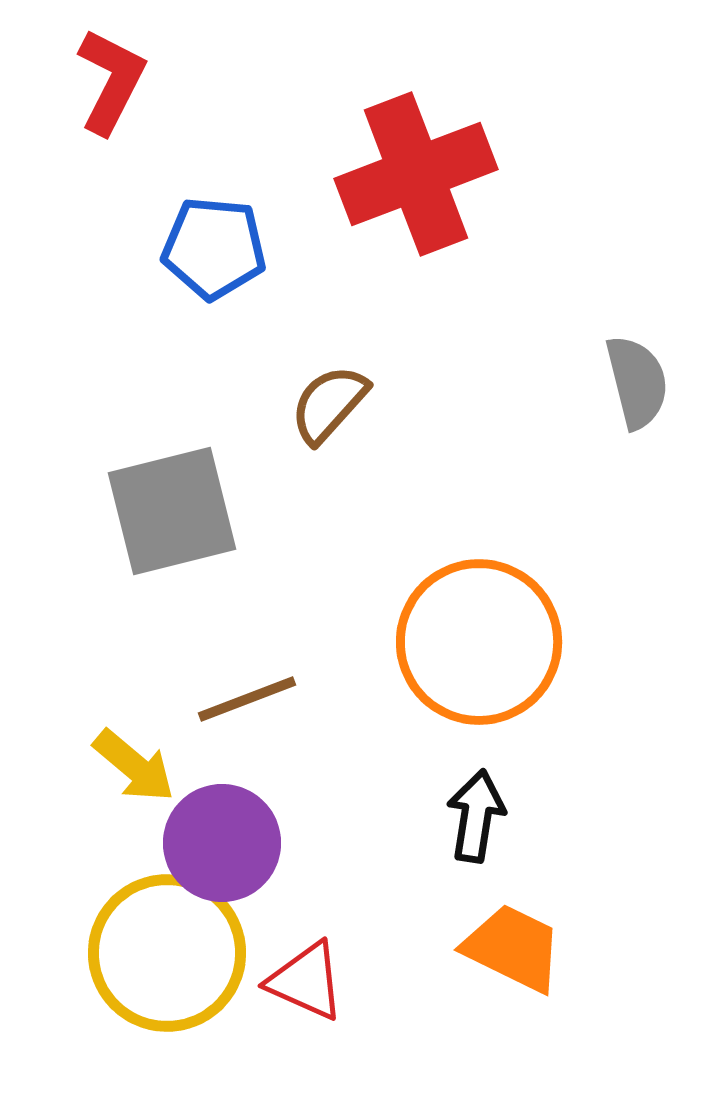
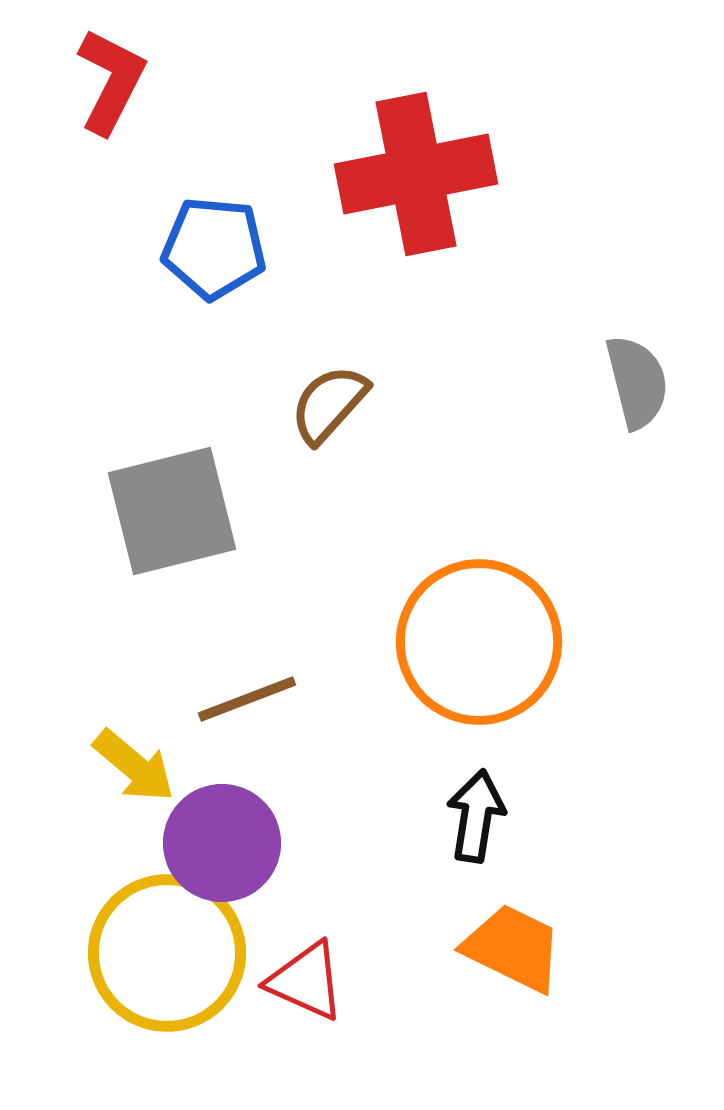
red cross: rotated 10 degrees clockwise
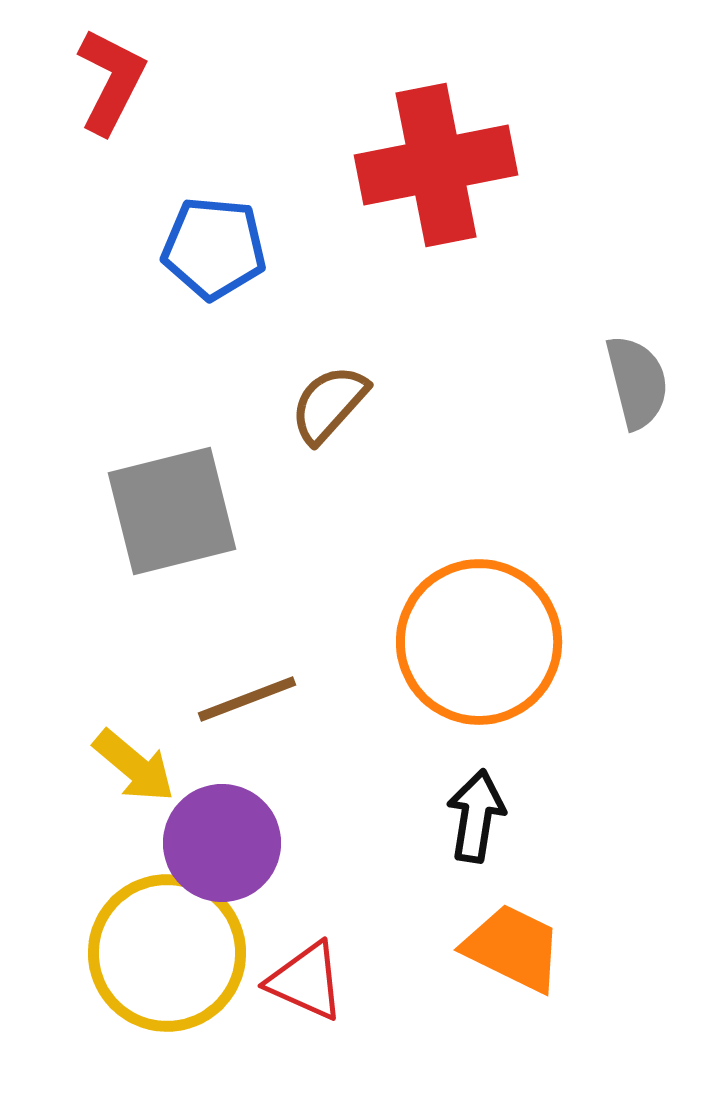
red cross: moved 20 px right, 9 px up
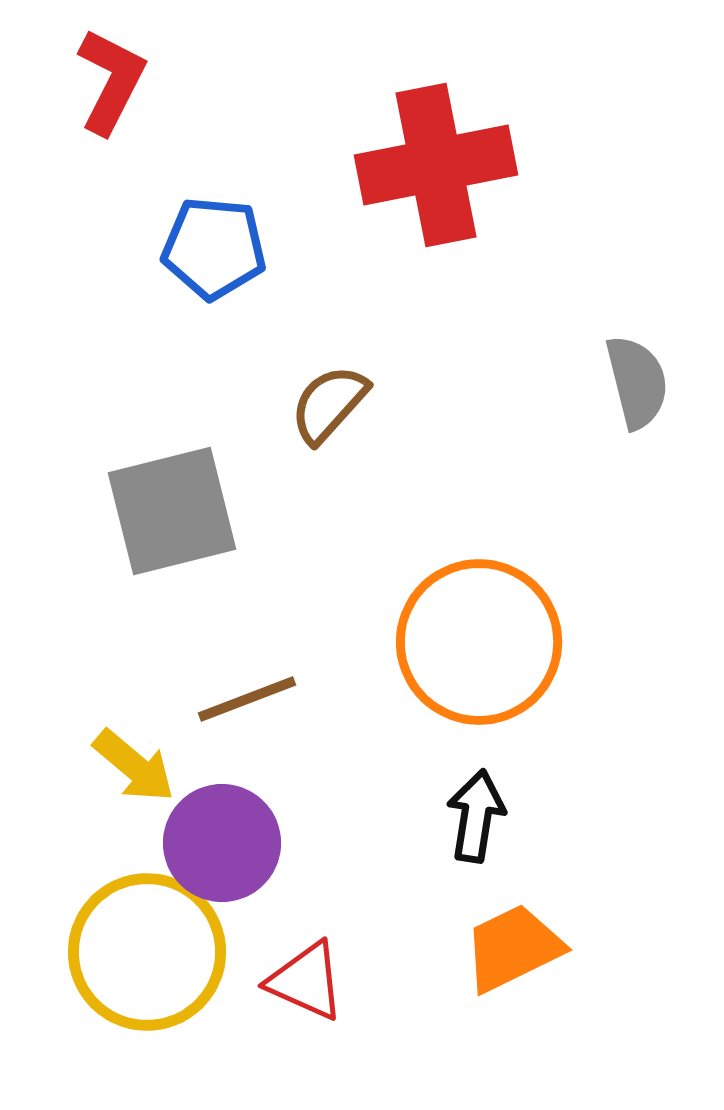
orange trapezoid: rotated 52 degrees counterclockwise
yellow circle: moved 20 px left, 1 px up
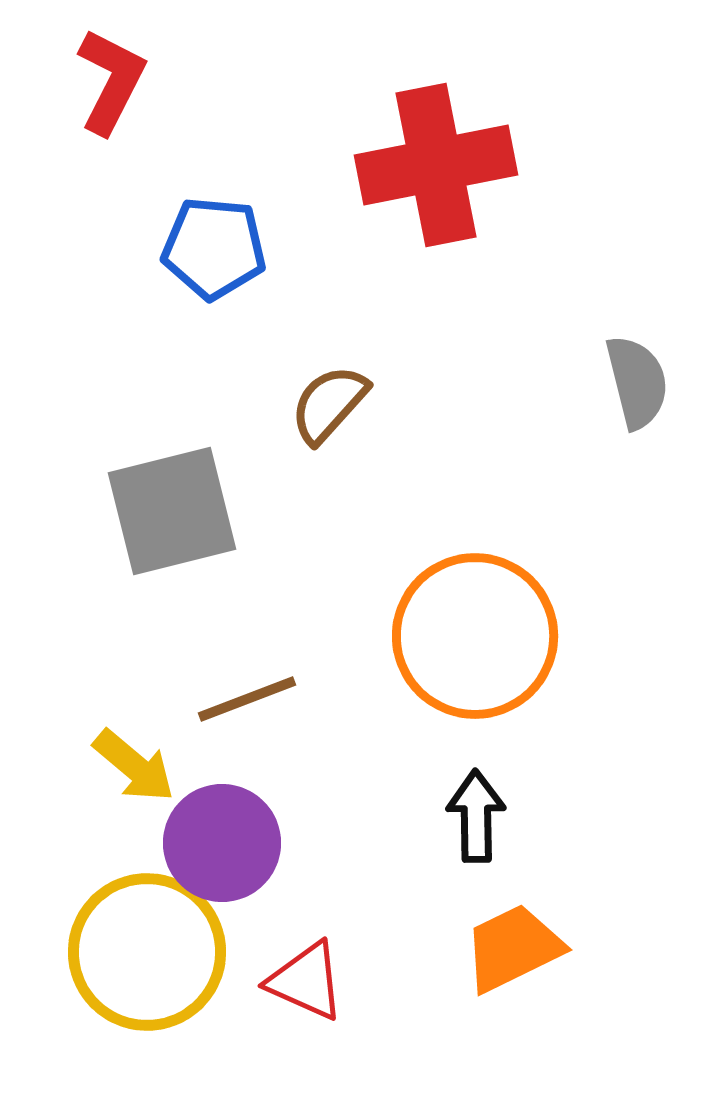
orange circle: moved 4 px left, 6 px up
black arrow: rotated 10 degrees counterclockwise
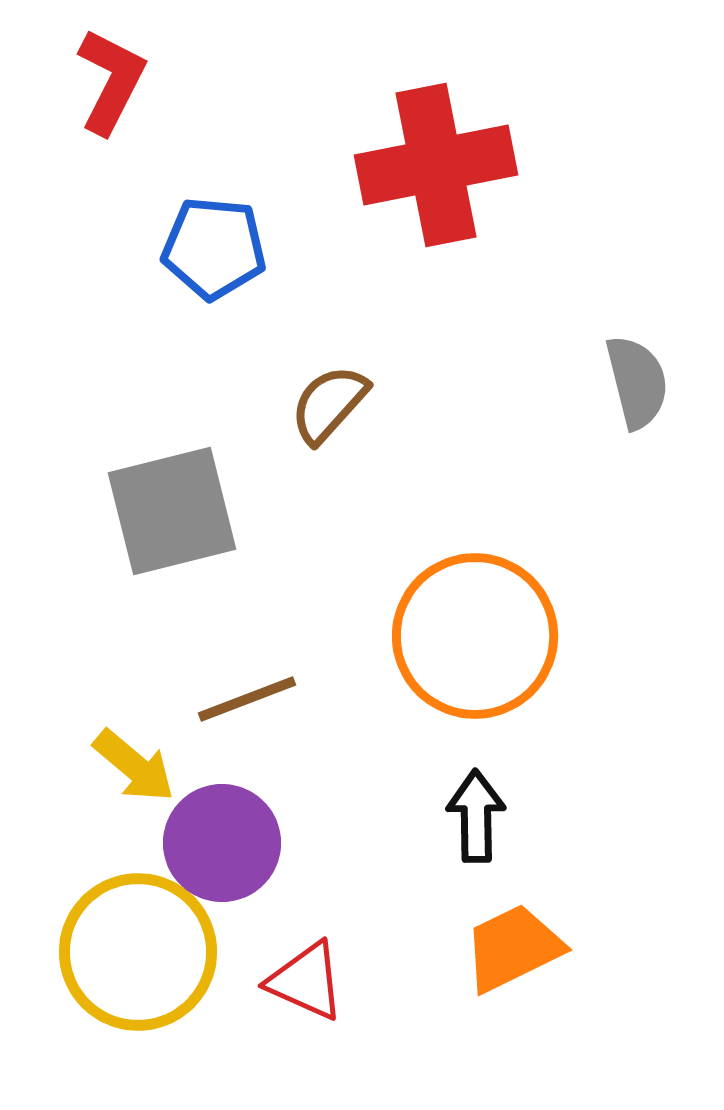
yellow circle: moved 9 px left
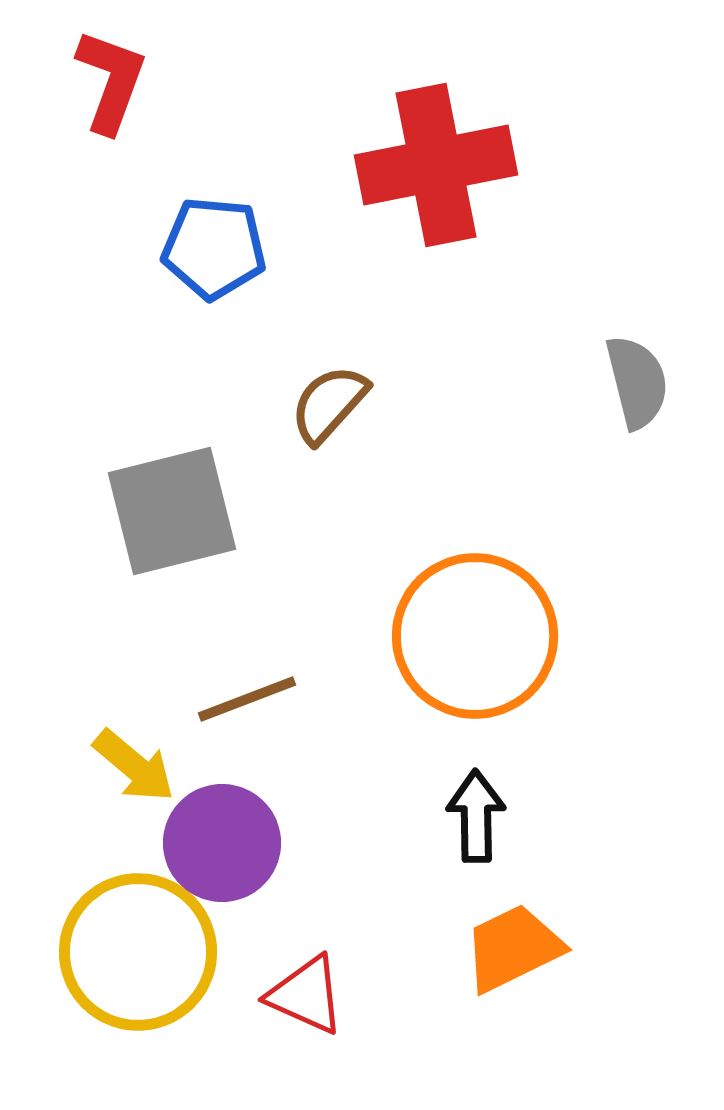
red L-shape: rotated 7 degrees counterclockwise
red triangle: moved 14 px down
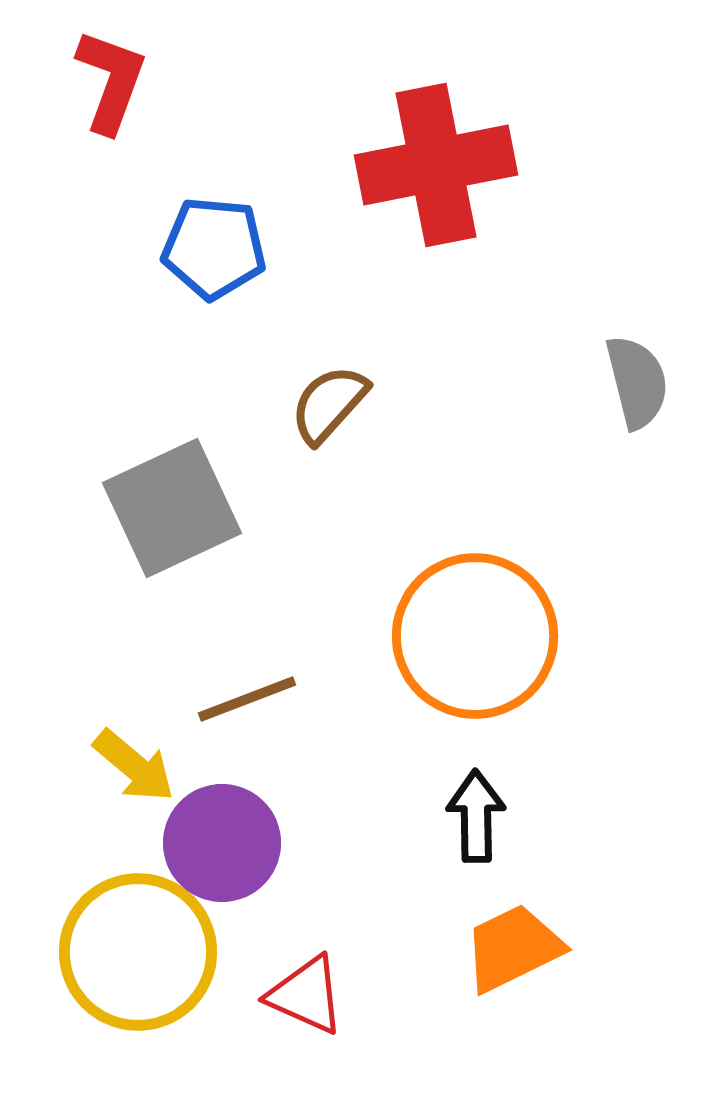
gray square: moved 3 px up; rotated 11 degrees counterclockwise
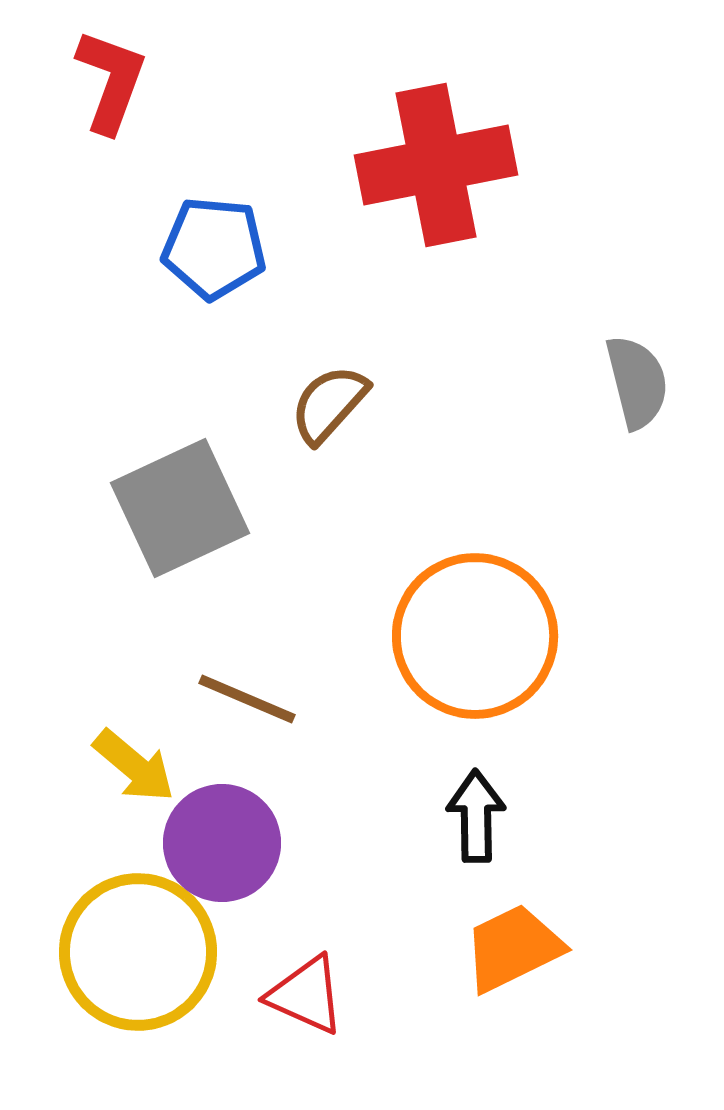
gray square: moved 8 px right
brown line: rotated 44 degrees clockwise
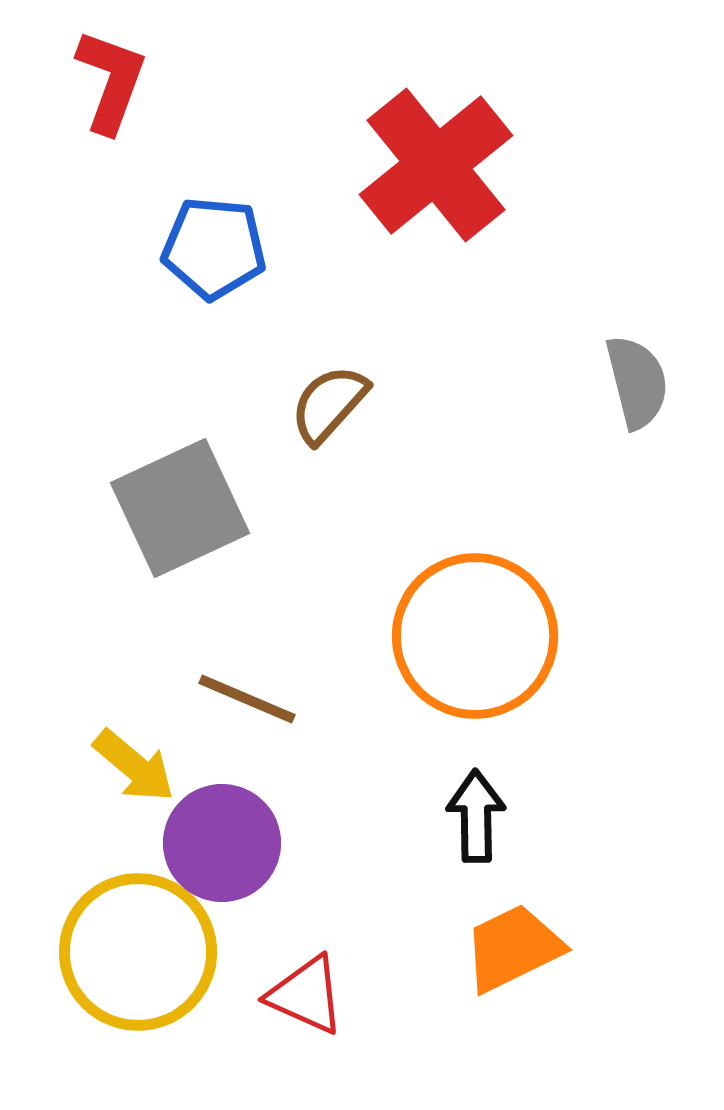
red cross: rotated 28 degrees counterclockwise
